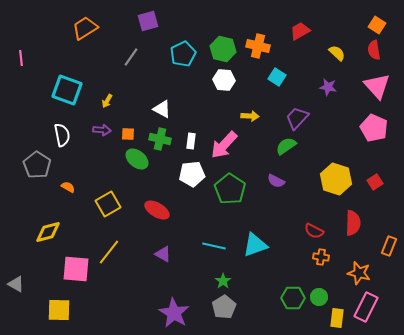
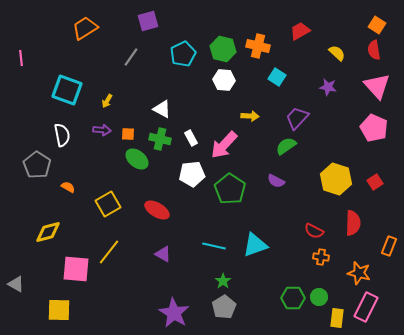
white rectangle at (191, 141): moved 3 px up; rotated 35 degrees counterclockwise
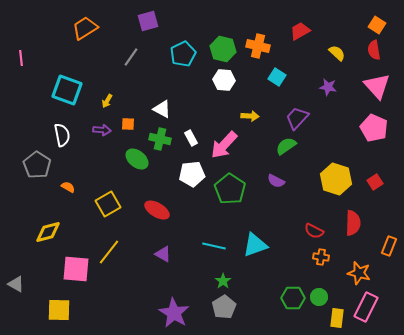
orange square at (128, 134): moved 10 px up
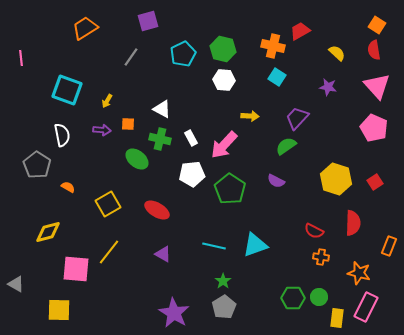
orange cross at (258, 46): moved 15 px right
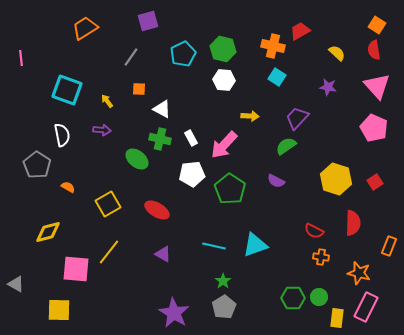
yellow arrow at (107, 101): rotated 112 degrees clockwise
orange square at (128, 124): moved 11 px right, 35 px up
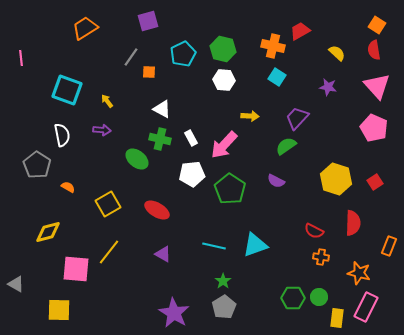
orange square at (139, 89): moved 10 px right, 17 px up
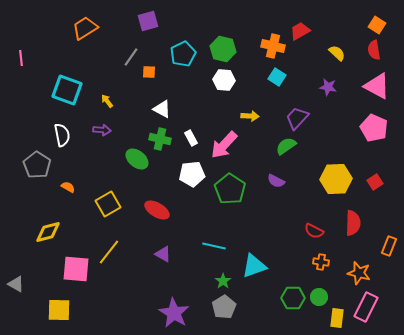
pink triangle at (377, 86): rotated 20 degrees counterclockwise
yellow hexagon at (336, 179): rotated 20 degrees counterclockwise
cyan triangle at (255, 245): moved 1 px left, 21 px down
orange cross at (321, 257): moved 5 px down
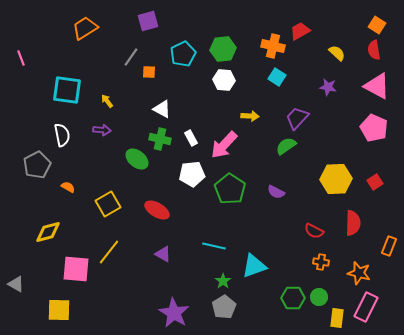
green hexagon at (223, 49): rotated 20 degrees counterclockwise
pink line at (21, 58): rotated 14 degrees counterclockwise
cyan square at (67, 90): rotated 12 degrees counterclockwise
gray pentagon at (37, 165): rotated 12 degrees clockwise
purple semicircle at (276, 181): moved 11 px down
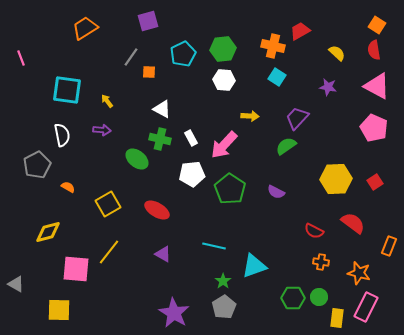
red semicircle at (353, 223): rotated 55 degrees counterclockwise
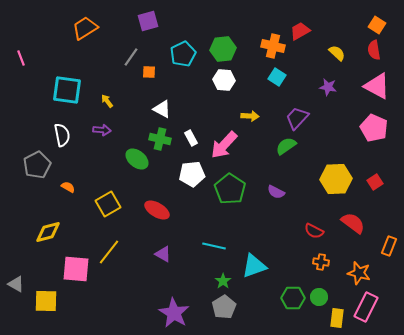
yellow square at (59, 310): moved 13 px left, 9 px up
